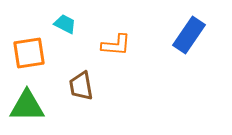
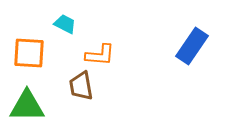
blue rectangle: moved 3 px right, 11 px down
orange L-shape: moved 16 px left, 10 px down
orange square: rotated 12 degrees clockwise
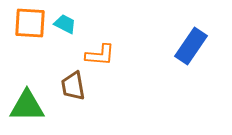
blue rectangle: moved 1 px left
orange square: moved 1 px right, 30 px up
brown trapezoid: moved 8 px left
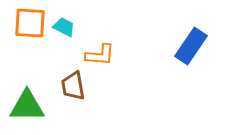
cyan trapezoid: moved 1 px left, 3 px down
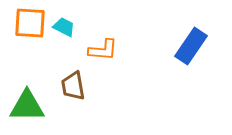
orange L-shape: moved 3 px right, 5 px up
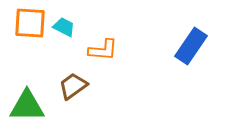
brown trapezoid: rotated 64 degrees clockwise
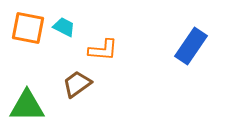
orange square: moved 2 px left, 5 px down; rotated 8 degrees clockwise
brown trapezoid: moved 4 px right, 2 px up
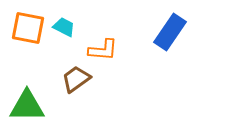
blue rectangle: moved 21 px left, 14 px up
brown trapezoid: moved 1 px left, 5 px up
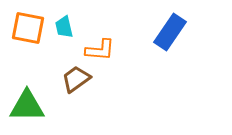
cyan trapezoid: rotated 130 degrees counterclockwise
orange L-shape: moved 3 px left
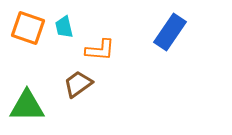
orange square: rotated 8 degrees clockwise
brown trapezoid: moved 2 px right, 5 px down
